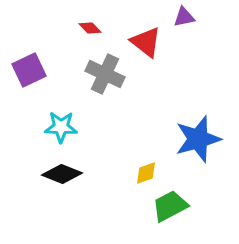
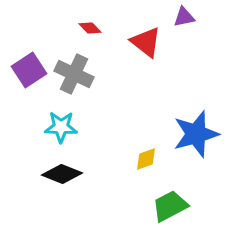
purple square: rotated 8 degrees counterclockwise
gray cross: moved 31 px left
blue star: moved 2 px left, 5 px up
yellow diamond: moved 14 px up
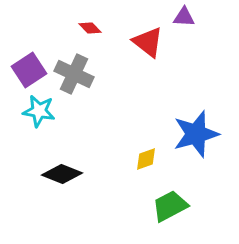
purple triangle: rotated 15 degrees clockwise
red triangle: moved 2 px right
cyan star: moved 22 px left, 16 px up; rotated 8 degrees clockwise
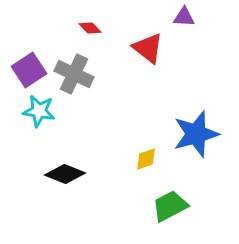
red triangle: moved 6 px down
black diamond: moved 3 px right
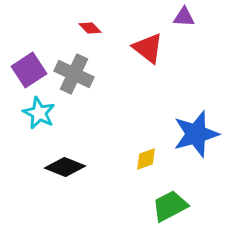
cyan star: moved 2 px down; rotated 16 degrees clockwise
black diamond: moved 7 px up
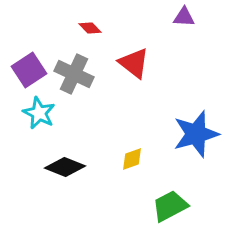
red triangle: moved 14 px left, 15 px down
yellow diamond: moved 14 px left
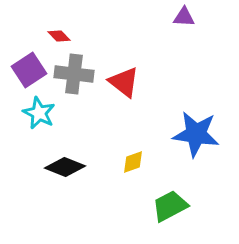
red diamond: moved 31 px left, 8 px down
red triangle: moved 10 px left, 19 px down
gray cross: rotated 18 degrees counterclockwise
blue star: rotated 24 degrees clockwise
yellow diamond: moved 1 px right, 3 px down
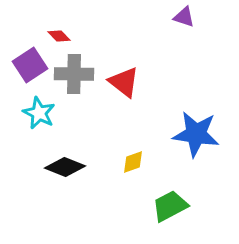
purple triangle: rotated 15 degrees clockwise
purple square: moved 1 px right, 5 px up
gray cross: rotated 6 degrees counterclockwise
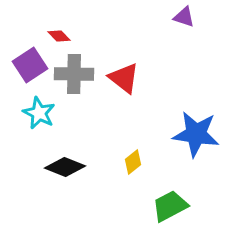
red triangle: moved 4 px up
yellow diamond: rotated 20 degrees counterclockwise
